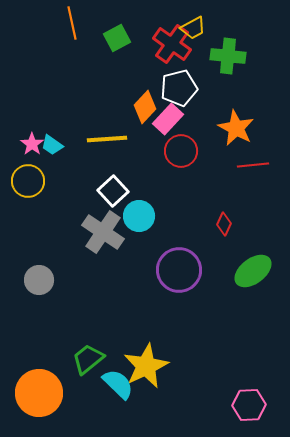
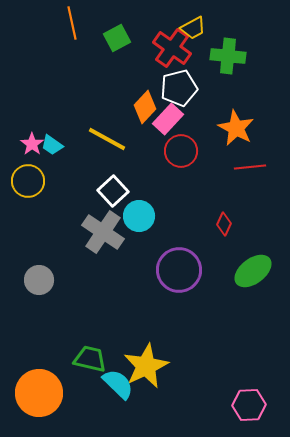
red cross: moved 4 px down
yellow line: rotated 33 degrees clockwise
red line: moved 3 px left, 2 px down
green trapezoid: moved 2 px right; rotated 52 degrees clockwise
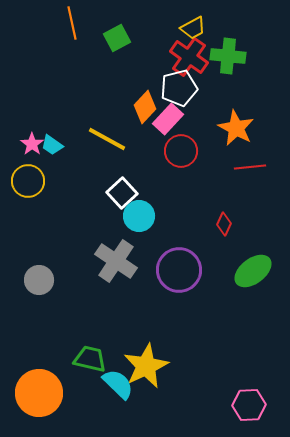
red cross: moved 17 px right, 9 px down
white square: moved 9 px right, 2 px down
gray cross: moved 13 px right, 29 px down
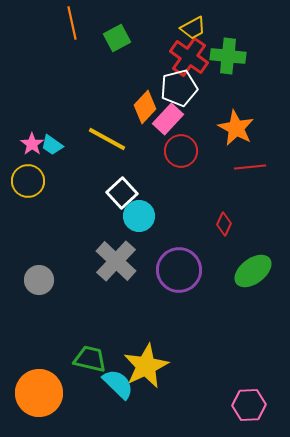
gray cross: rotated 9 degrees clockwise
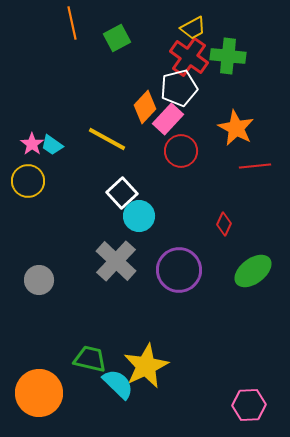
red line: moved 5 px right, 1 px up
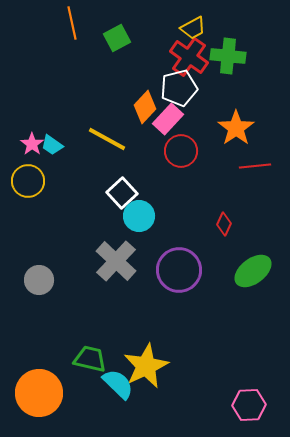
orange star: rotated 9 degrees clockwise
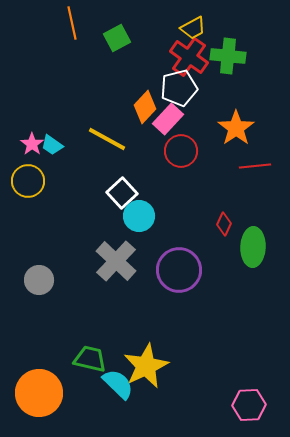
green ellipse: moved 24 px up; rotated 51 degrees counterclockwise
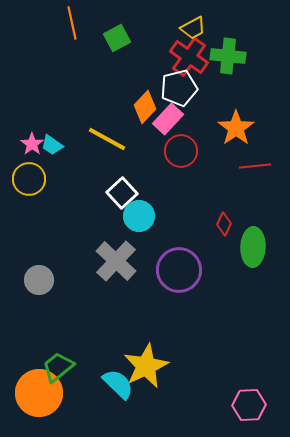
yellow circle: moved 1 px right, 2 px up
green trapezoid: moved 32 px left, 8 px down; rotated 52 degrees counterclockwise
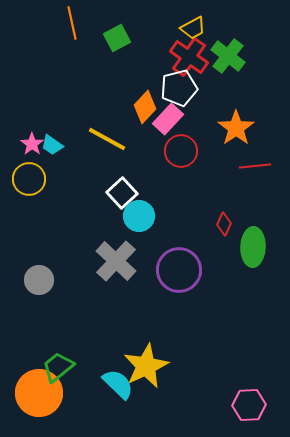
green cross: rotated 32 degrees clockwise
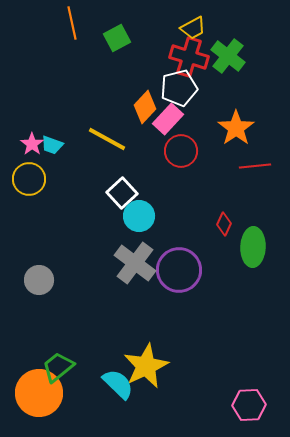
red cross: rotated 18 degrees counterclockwise
cyan trapezoid: rotated 15 degrees counterclockwise
gray cross: moved 19 px right, 2 px down; rotated 6 degrees counterclockwise
